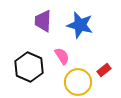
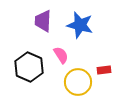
pink semicircle: moved 1 px left, 1 px up
red rectangle: rotated 32 degrees clockwise
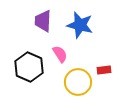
pink semicircle: moved 1 px left, 1 px up
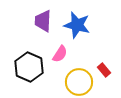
blue star: moved 3 px left
pink semicircle: rotated 66 degrees clockwise
red rectangle: rotated 56 degrees clockwise
yellow circle: moved 1 px right
